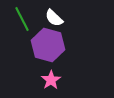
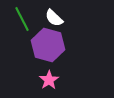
pink star: moved 2 px left
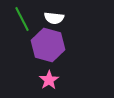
white semicircle: rotated 36 degrees counterclockwise
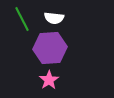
purple hexagon: moved 2 px right, 3 px down; rotated 20 degrees counterclockwise
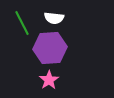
green line: moved 4 px down
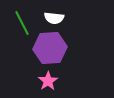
pink star: moved 1 px left, 1 px down
